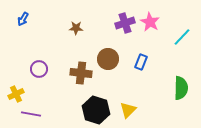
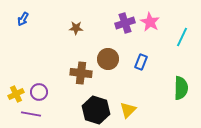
cyan line: rotated 18 degrees counterclockwise
purple circle: moved 23 px down
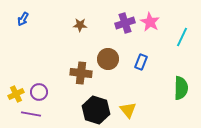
brown star: moved 4 px right, 3 px up
yellow triangle: rotated 24 degrees counterclockwise
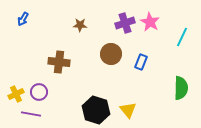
brown circle: moved 3 px right, 5 px up
brown cross: moved 22 px left, 11 px up
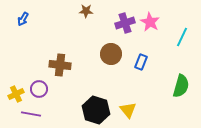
brown star: moved 6 px right, 14 px up
brown cross: moved 1 px right, 3 px down
green semicircle: moved 2 px up; rotated 15 degrees clockwise
purple circle: moved 3 px up
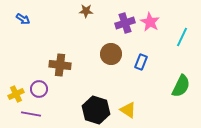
blue arrow: rotated 88 degrees counterclockwise
green semicircle: rotated 10 degrees clockwise
yellow triangle: rotated 18 degrees counterclockwise
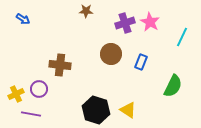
green semicircle: moved 8 px left
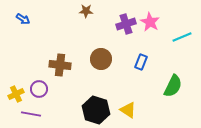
purple cross: moved 1 px right, 1 px down
cyan line: rotated 42 degrees clockwise
brown circle: moved 10 px left, 5 px down
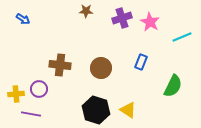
purple cross: moved 4 px left, 6 px up
brown circle: moved 9 px down
yellow cross: rotated 21 degrees clockwise
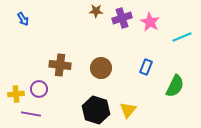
brown star: moved 10 px right
blue arrow: rotated 24 degrees clockwise
blue rectangle: moved 5 px right, 5 px down
green semicircle: moved 2 px right
yellow triangle: rotated 36 degrees clockwise
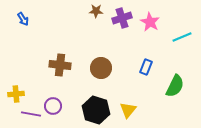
purple circle: moved 14 px right, 17 px down
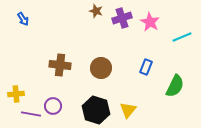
brown star: rotated 16 degrees clockwise
